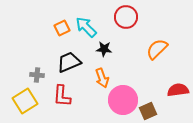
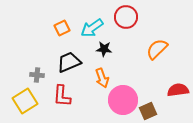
cyan arrow: moved 6 px right, 1 px down; rotated 80 degrees counterclockwise
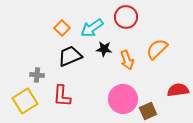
orange square: rotated 21 degrees counterclockwise
black trapezoid: moved 1 px right, 6 px up
orange arrow: moved 25 px right, 18 px up
pink circle: moved 1 px up
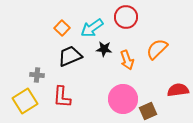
red L-shape: moved 1 px down
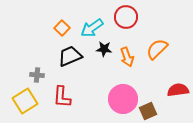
orange arrow: moved 3 px up
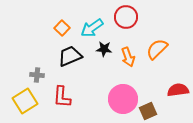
orange arrow: moved 1 px right
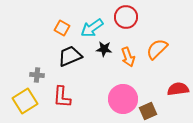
orange square: rotated 14 degrees counterclockwise
red semicircle: moved 1 px up
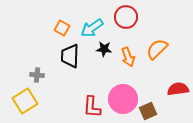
black trapezoid: rotated 65 degrees counterclockwise
red L-shape: moved 30 px right, 10 px down
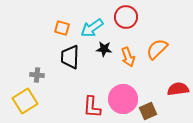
orange square: rotated 14 degrees counterclockwise
black trapezoid: moved 1 px down
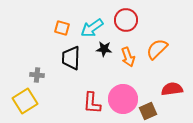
red circle: moved 3 px down
black trapezoid: moved 1 px right, 1 px down
red semicircle: moved 6 px left
red L-shape: moved 4 px up
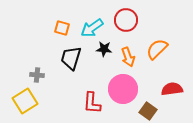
black trapezoid: rotated 15 degrees clockwise
pink circle: moved 10 px up
brown square: rotated 30 degrees counterclockwise
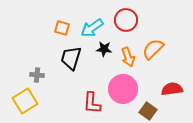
orange semicircle: moved 4 px left
